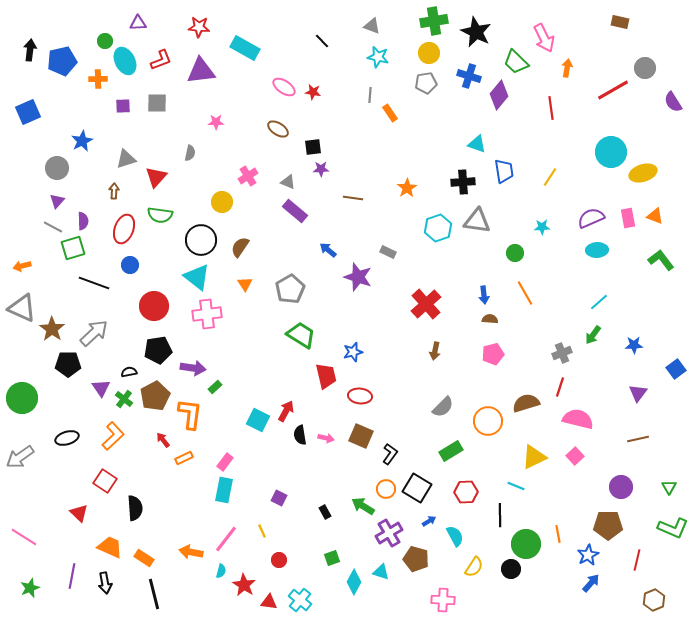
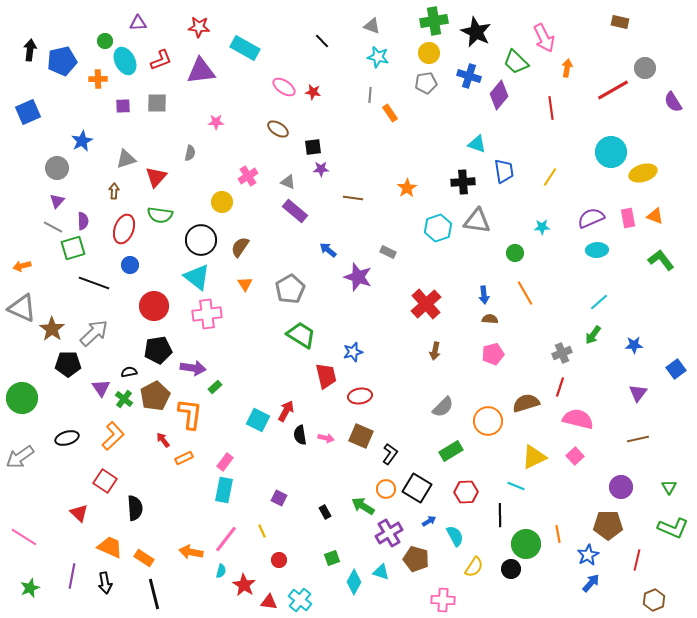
red ellipse at (360, 396): rotated 15 degrees counterclockwise
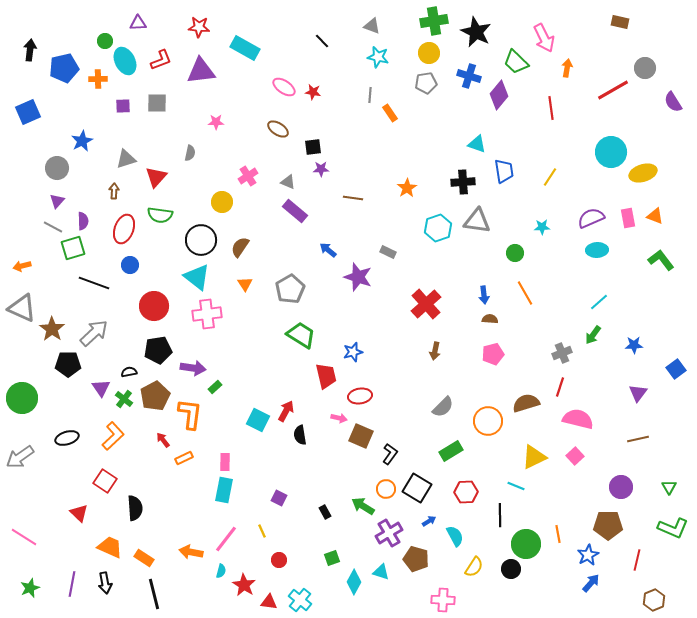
blue pentagon at (62, 61): moved 2 px right, 7 px down
pink arrow at (326, 438): moved 13 px right, 20 px up
pink rectangle at (225, 462): rotated 36 degrees counterclockwise
purple line at (72, 576): moved 8 px down
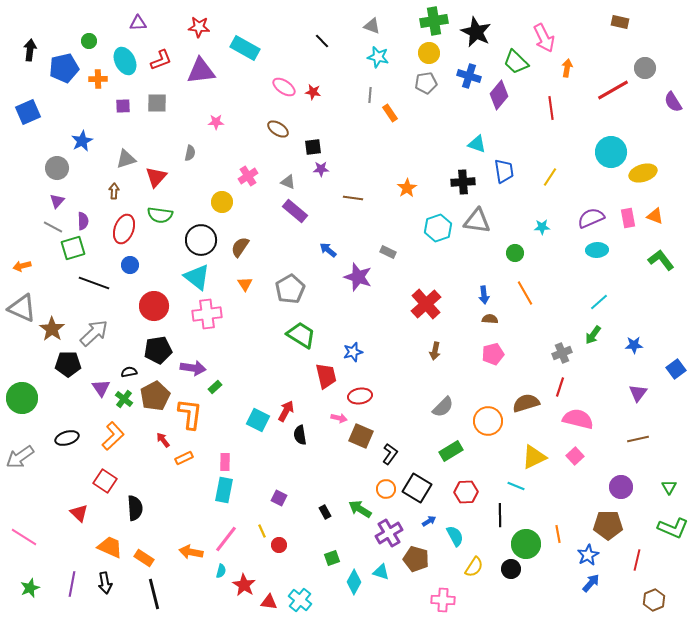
green circle at (105, 41): moved 16 px left
green arrow at (363, 506): moved 3 px left, 3 px down
red circle at (279, 560): moved 15 px up
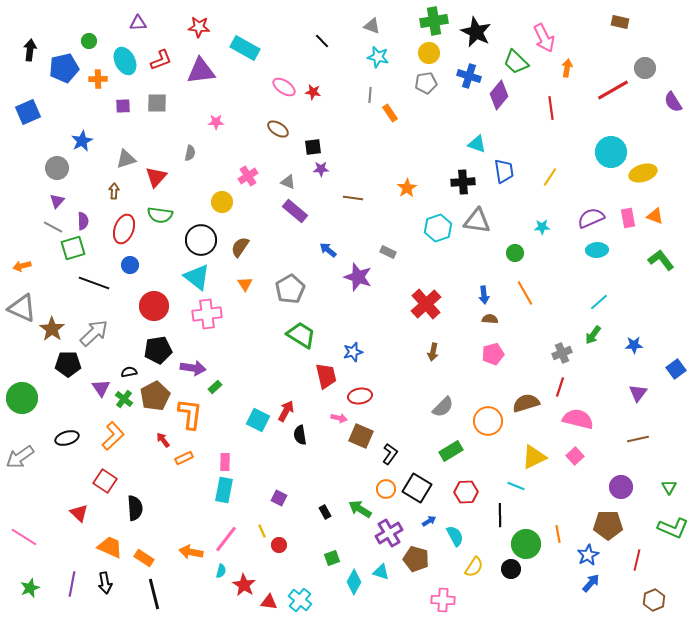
brown arrow at (435, 351): moved 2 px left, 1 px down
